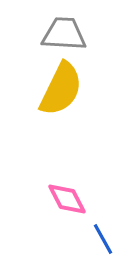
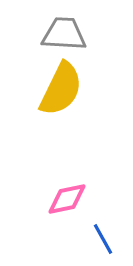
pink diamond: rotated 75 degrees counterclockwise
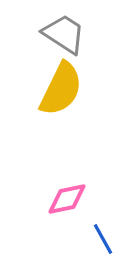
gray trapezoid: rotated 30 degrees clockwise
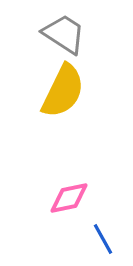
yellow semicircle: moved 2 px right, 2 px down
pink diamond: moved 2 px right, 1 px up
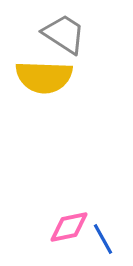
yellow semicircle: moved 19 px left, 14 px up; rotated 66 degrees clockwise
pink diamond: moved 29 px down
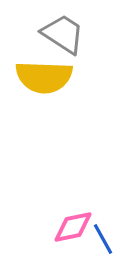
gray trapezoid: moved 1 px left
pink diamond: moved 4 px right
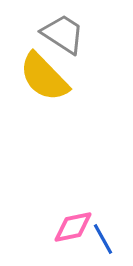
yellow semicircle: rotated 44 degrees clockwise
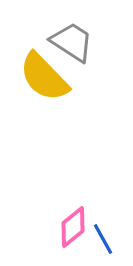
gray trapezoid: moved 9 px right, 8 px down
pink diamond: rotated 27 degrees counterclockwise
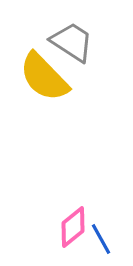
blue line: moved 2 px left
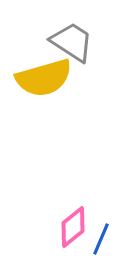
yellow semicircle: moved 1 px down; rotated 62 degrees counterclockwise
blue line: rotated 52 degrees clockwise
